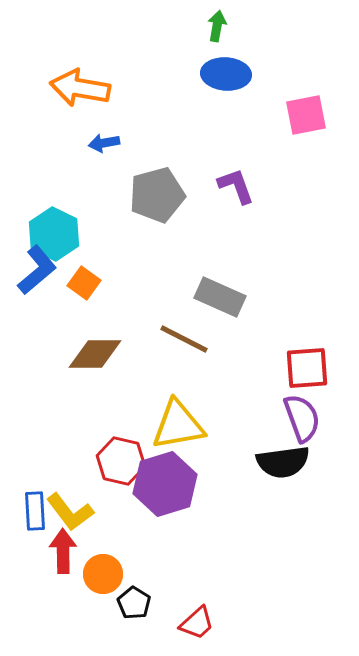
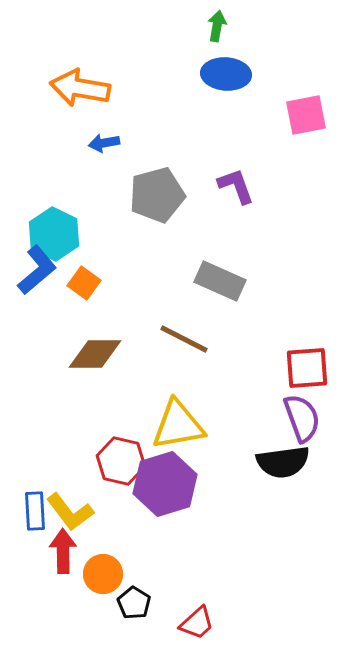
gray rectangle: moved 16 px up
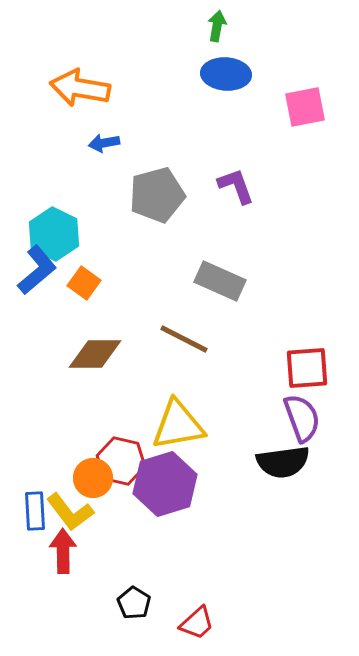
pink square: moved 1 px left, 8 px up
orange circle: moved 10 px left, 96 px up
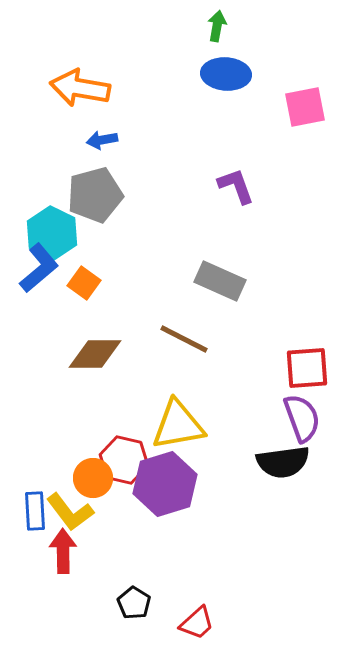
blue arrow: moved 2 px left, 3 px up
gray pentagon: moved 62 px left
cyan hexagon: moved 2 px left, 1 px up
blue L-shape: moved 2 px right, 2 px up
red hexagon: moved 3 px right, 1 px up
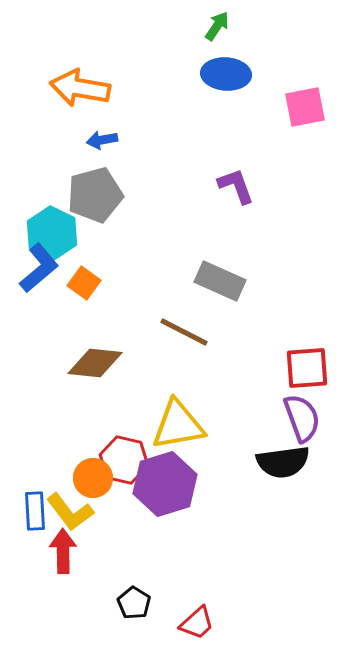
green arrow: rotated 24 degrees clockwise
brown line: moved 7 px up
brown diamond: moved 9 px down; rotated 6 degrees clockwise
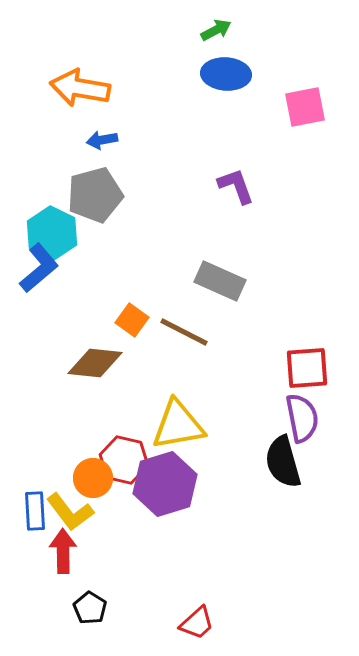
green arrow: moved 1 px left, 4 px down; rotated 28 degrees clockwise
orange square: moved 48 px right, 37 px down
purple semicircle: rotated 9 degrees clockwise
black semicircle: rotated 82 degrees clockwise
black pentagon: moved 44 px left, 5 px down
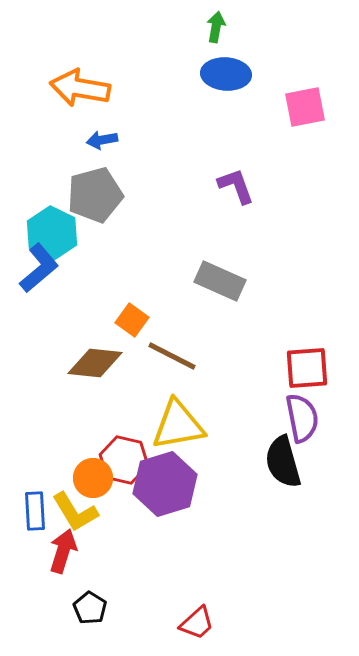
green arrow: moved 3 px up; rotated 52 degrees counterclockwise
brown line: moved 12 px left, 24 px down
yellow L-shape: moved 5 px right; rotated 6 degrees clockwise
red arrow: rotated 18 degrees clockwise
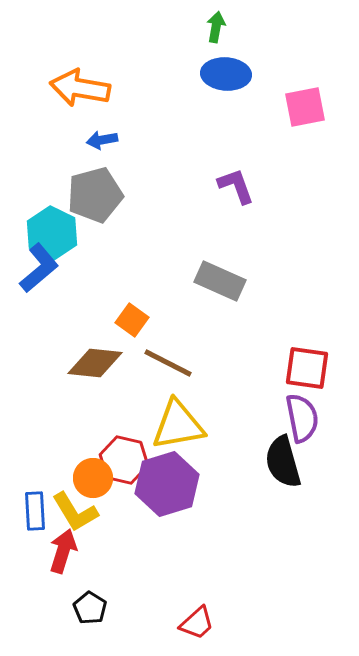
brown line: moved 4 px left, 7 px down
red square: rotated 12 degrees clockwise
purple hexagon: moved 2 px right
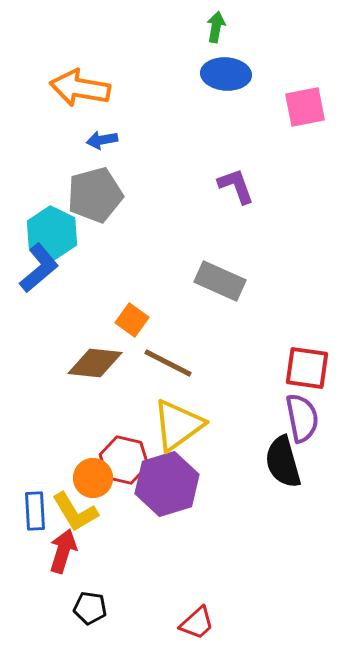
yellow triangle: rotated 26 degrees counterclockwise
black pentagon: rotated 24 degrees counterclockwise
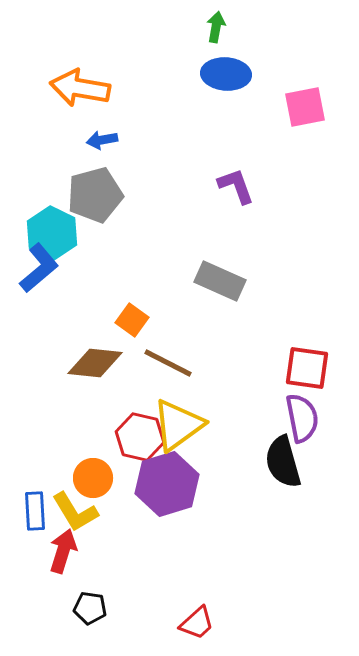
red hexagon: moved 16 px right, 23 px up
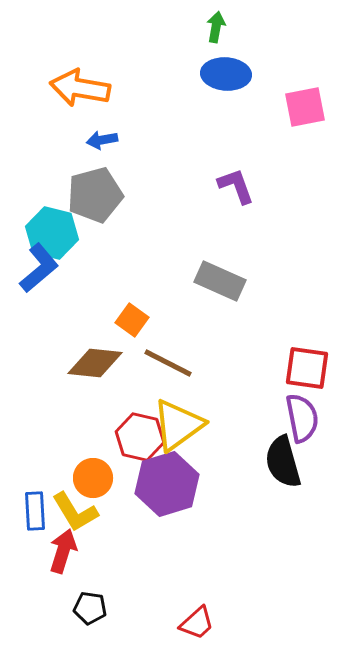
cyan hexagon: rotated 12 degrees counterclockwise
